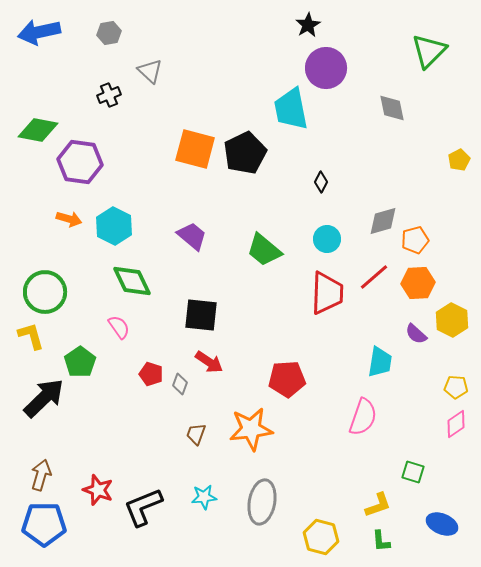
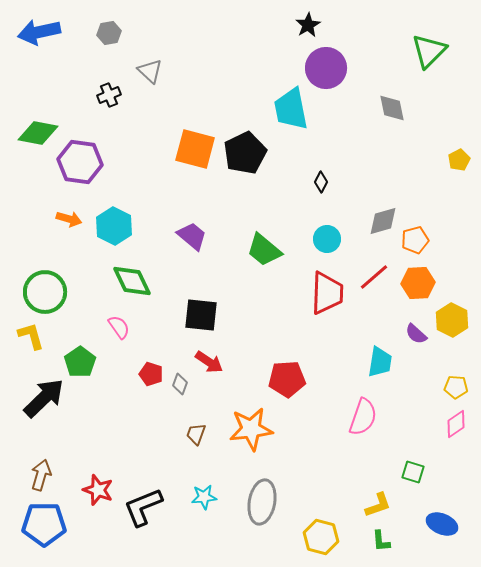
green diamond at (38, 130): moved 3 px down
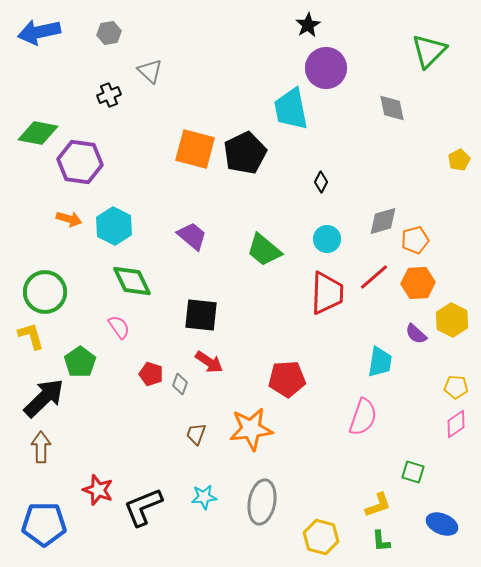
brown arrow at (41, 475): moved 28 px up; rotated 16 degrees counterclockwise
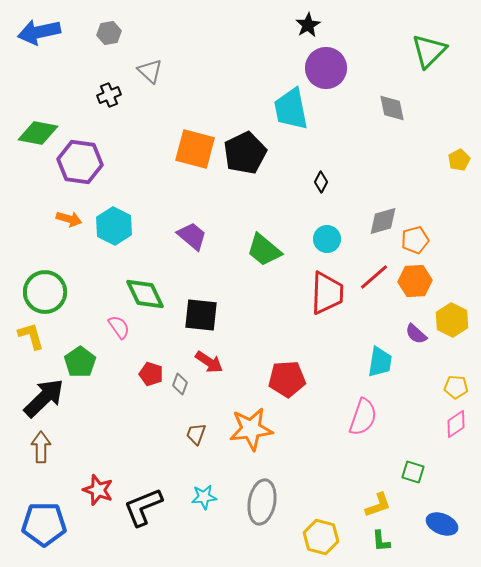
green diamond at (132, 281): moved 13 px right, 13 px down
orange hexagon at (418, 283): moved 3 px left, 2 px up
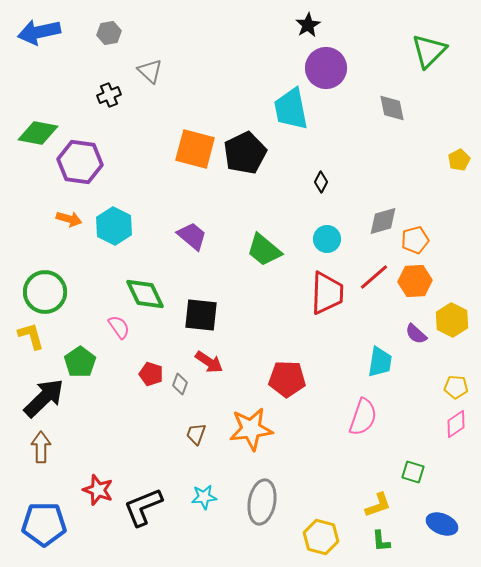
red pentagon at (287, 379): rotated 6 degrees clockwise
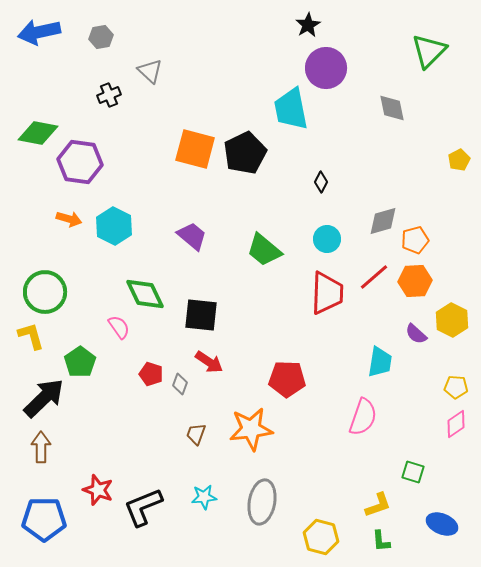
gray hexagon at (109, 33): moved 8 px left, 4 px down
blue pentagon at (44, 524): moved 5 px up
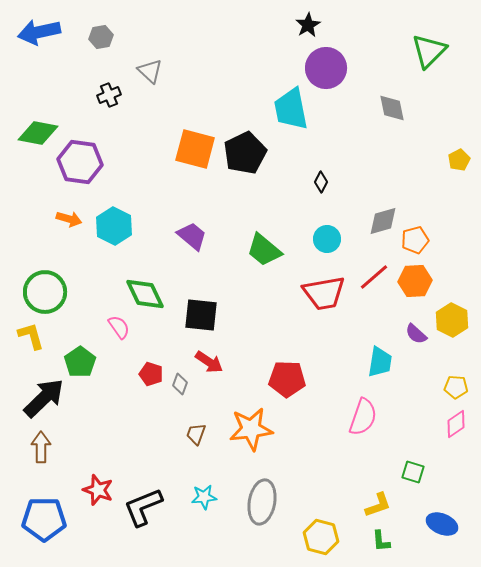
red trapezoid at (327, 293): moved 3 px left; rotated 78 degrees clockwise
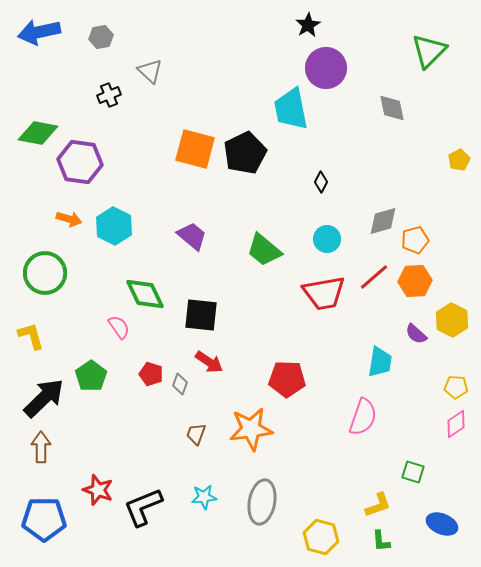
green circle at (45, 292): moved 19 px up
green pentagon at (80, 362): moved 11 px right, 14 px down
